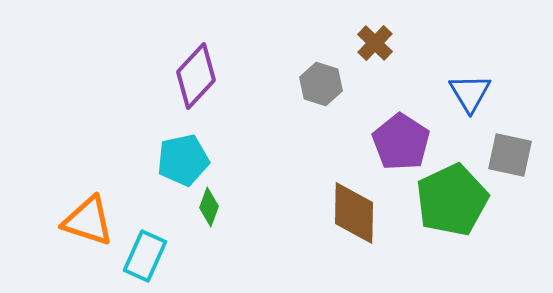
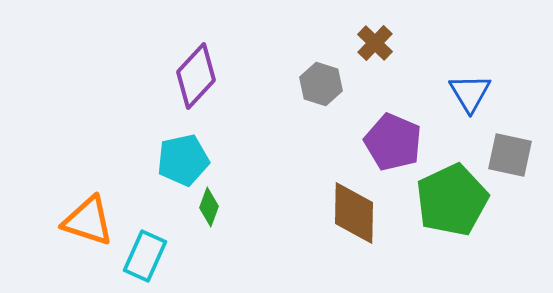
purple pentagon: moved 8 px left; rotated 10 degrees counterclockwise
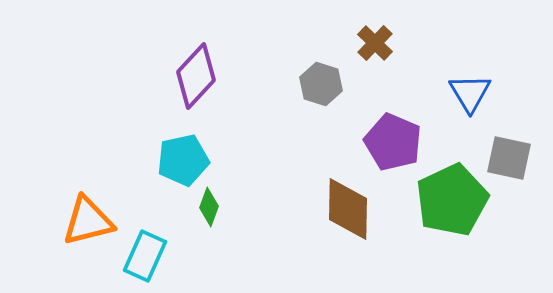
gray square: moved 1 px left, 3 px down
brown diamond: moved 6 px left, 4 px up
orange triangle: rotated 32 degrees counterclockwise
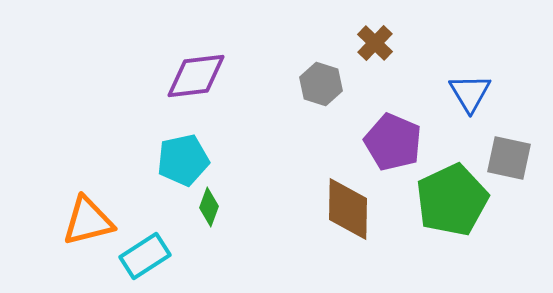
purple diamond: rotated 40 degrees clockwise
cyan rectangle: rotated 33 degrees clockwise
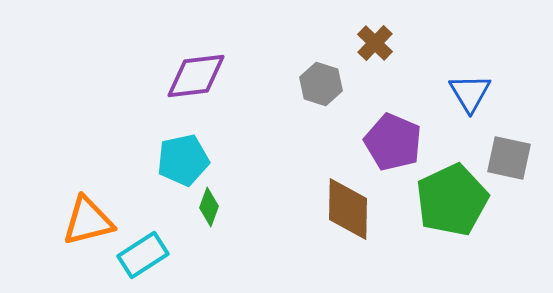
cyan rectangle: moved 2 px left, 1 px up
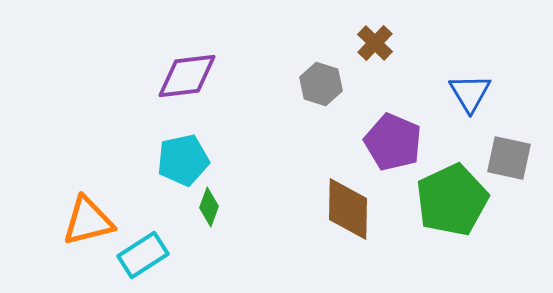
purple diamond: moved 9 px left
